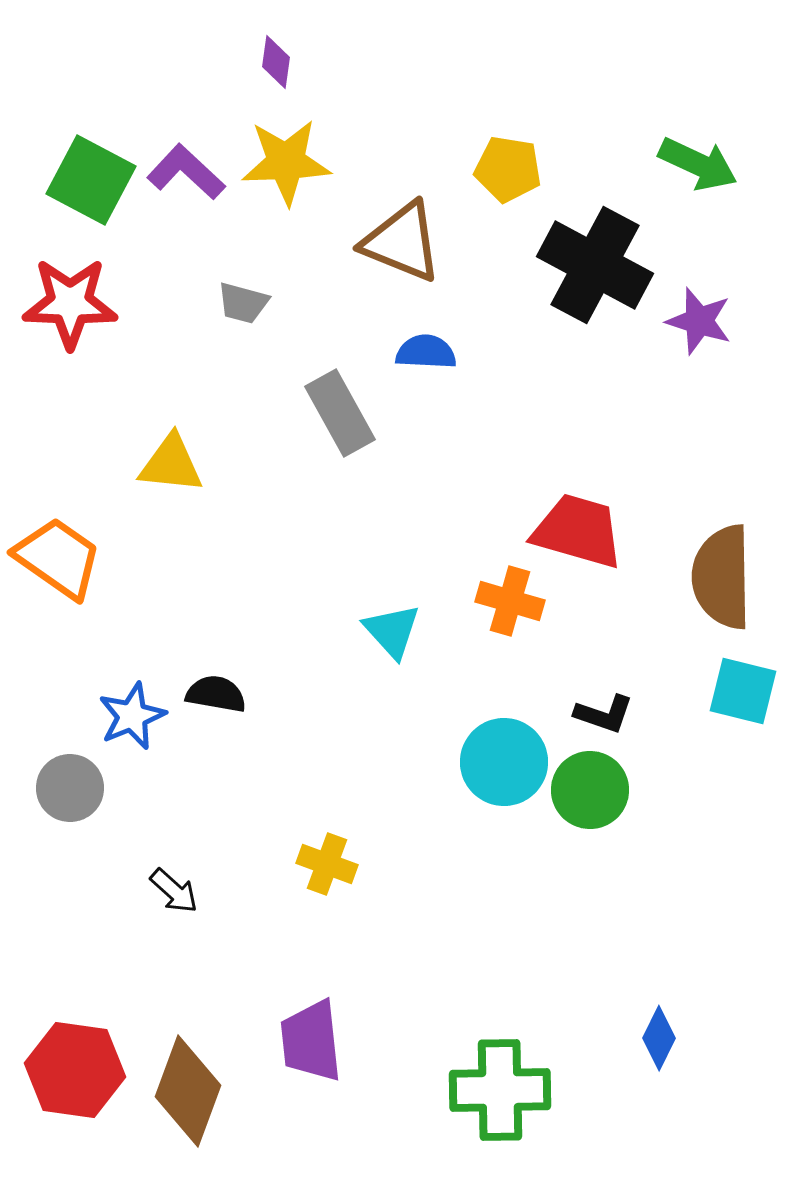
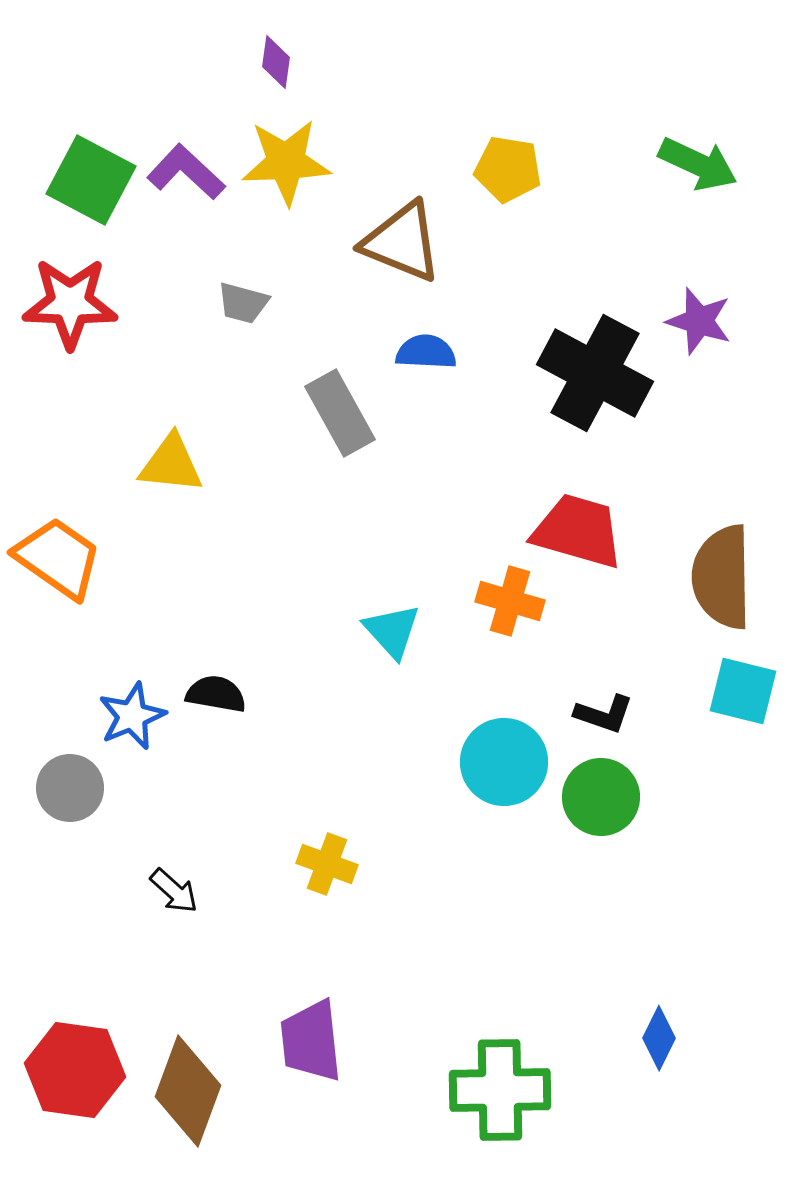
black cross: moved 108 px down
green circle: moved 11 px right, 7 px down
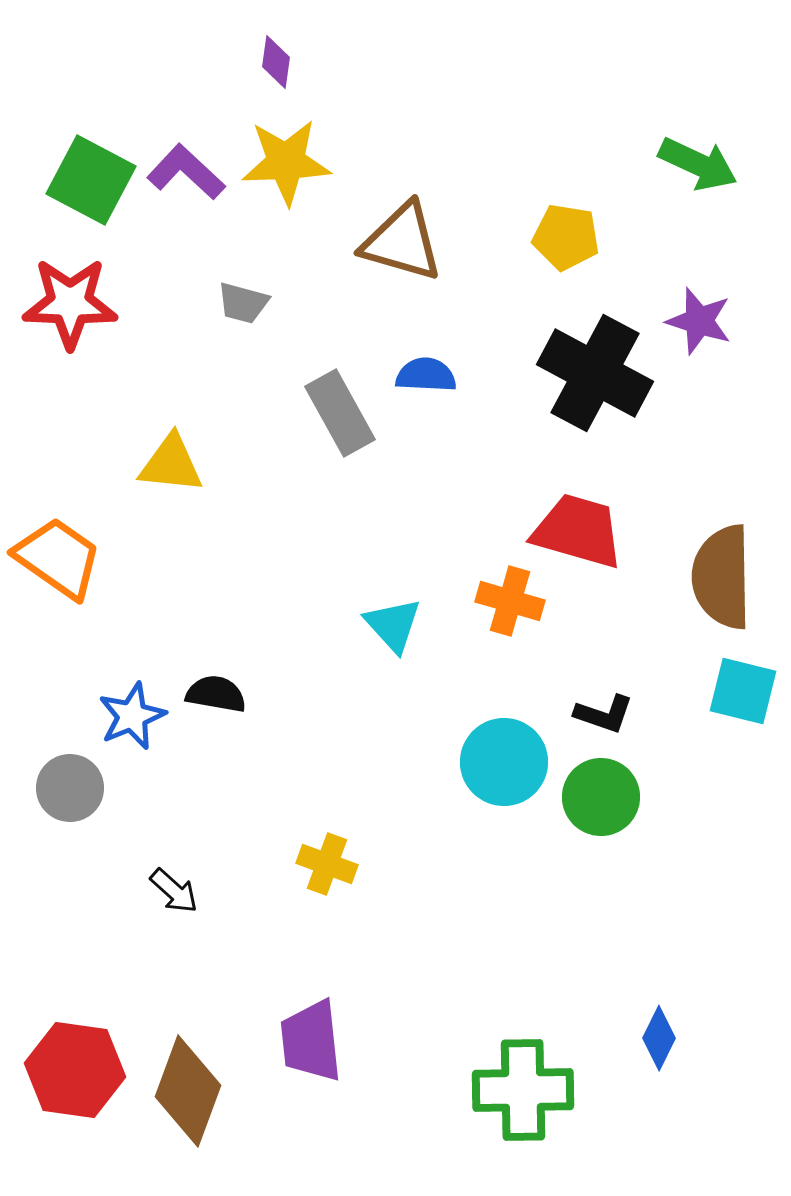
yellow pentagon: moved 58 px right, 68 px down
brown triangle: rotated 6 degrees counterclockwise
blue semicircle: moved 23 px down
cyan triangle: moved 1 px right, 6 px up
green cross: moved 23 px right
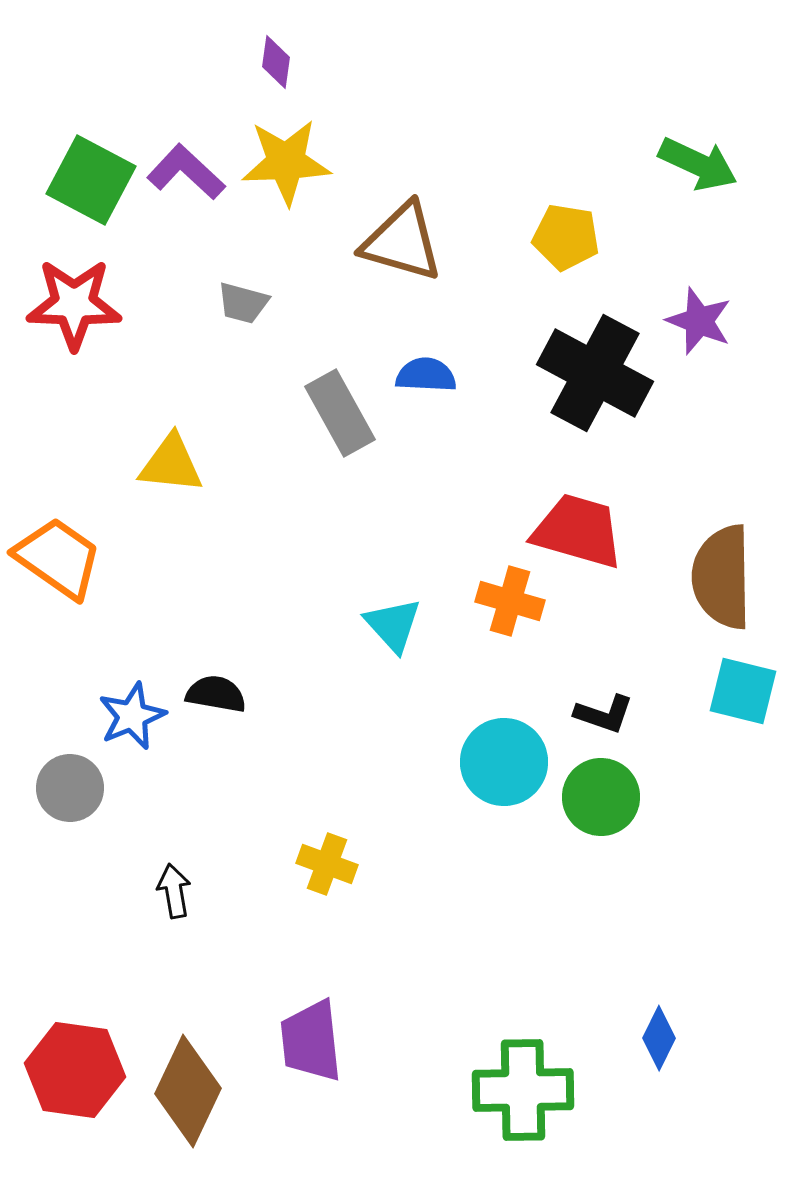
red star: moved 4 px right, 1 px down
purple star: rotated 4 degrees clockwise
black arrow: rotated 142 degrees counterclockwise
brown diamond: rotated 5 degrees clockwise
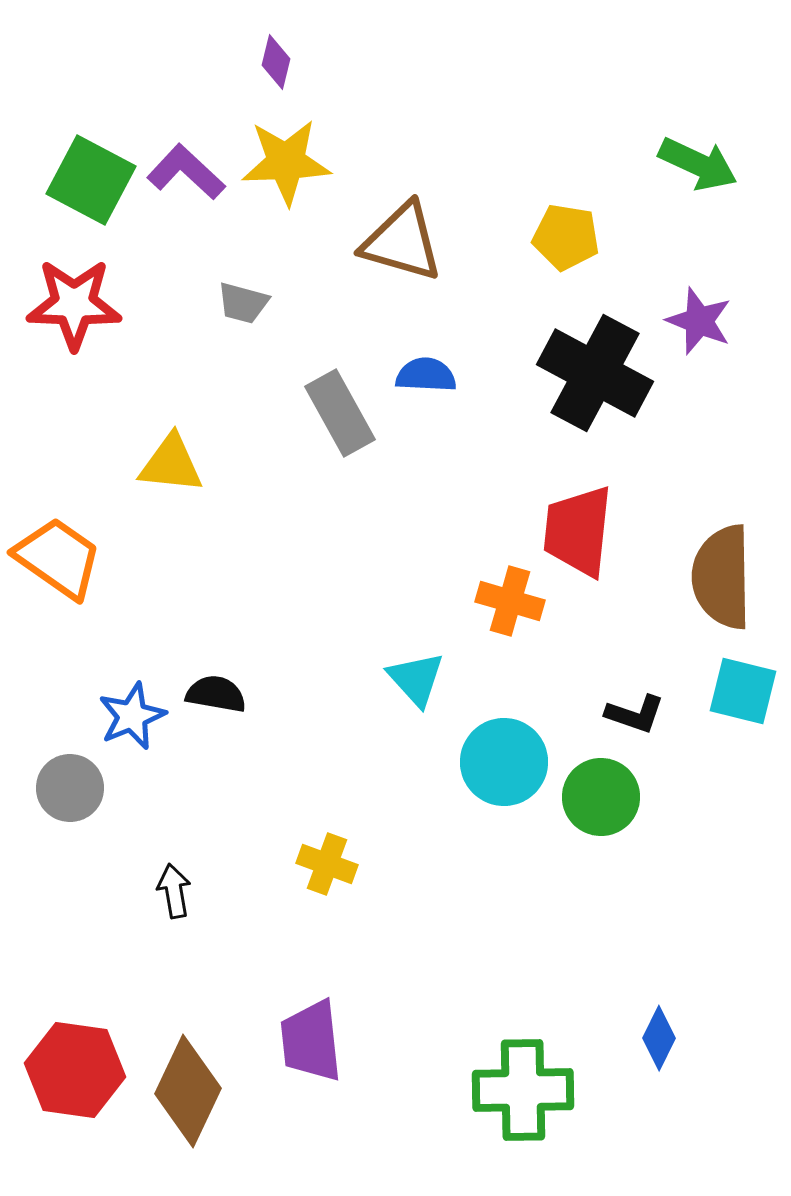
purple diamond: rotated 6 degrees clockwise
red trapezoid: rotated 100 degrees counterclockwise
cyan triangle: moved 23 px right, 54 px down
black L-shape: moved 31 px right
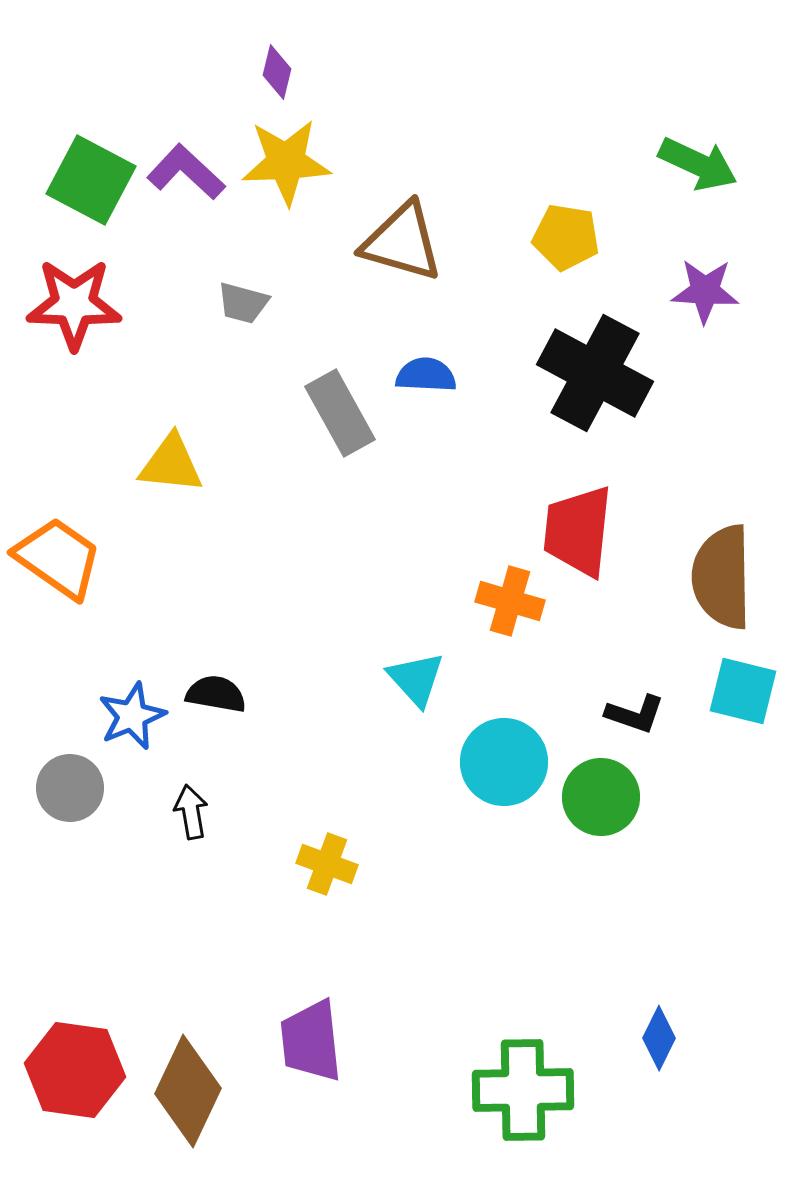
purple diamond: moved 1 px right, 10 px down
purple star: moved 6 px right, 30 px up; rotated 18 degrees counterclockwise
black arrow: moved 17 px right, 79 px up
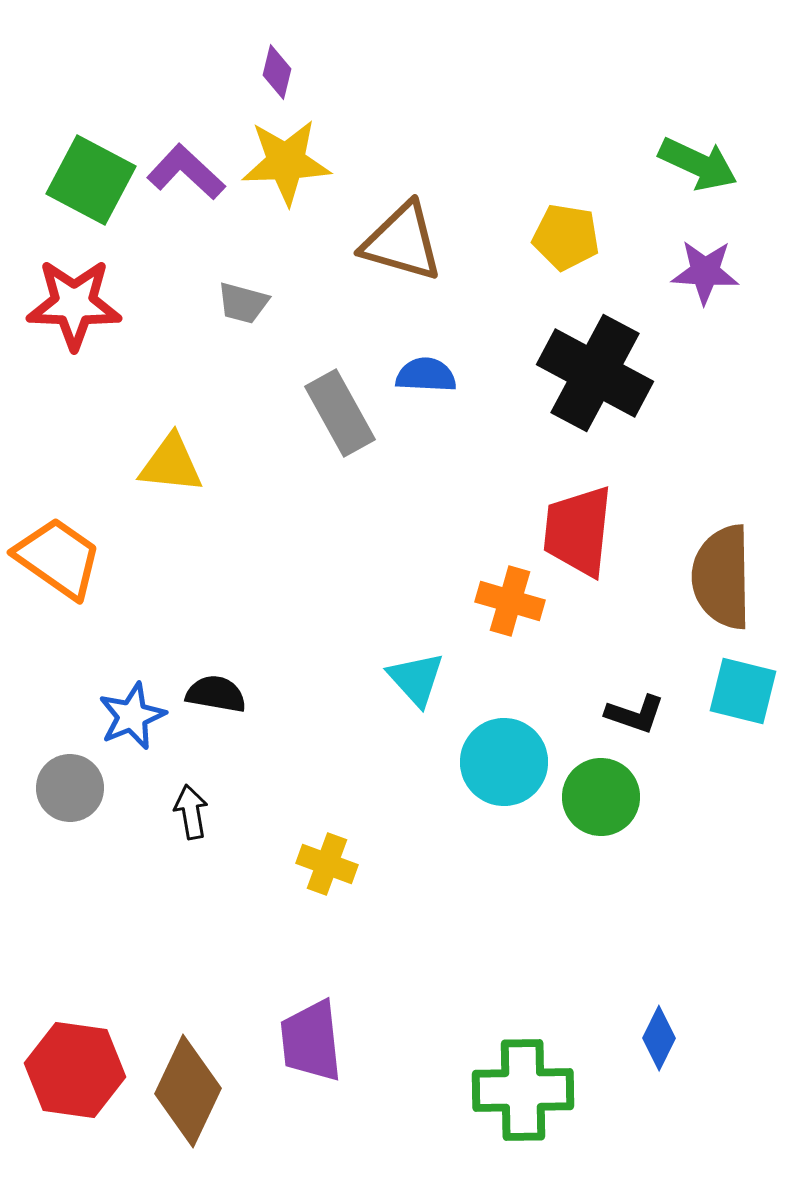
purple star: moved 19 px up
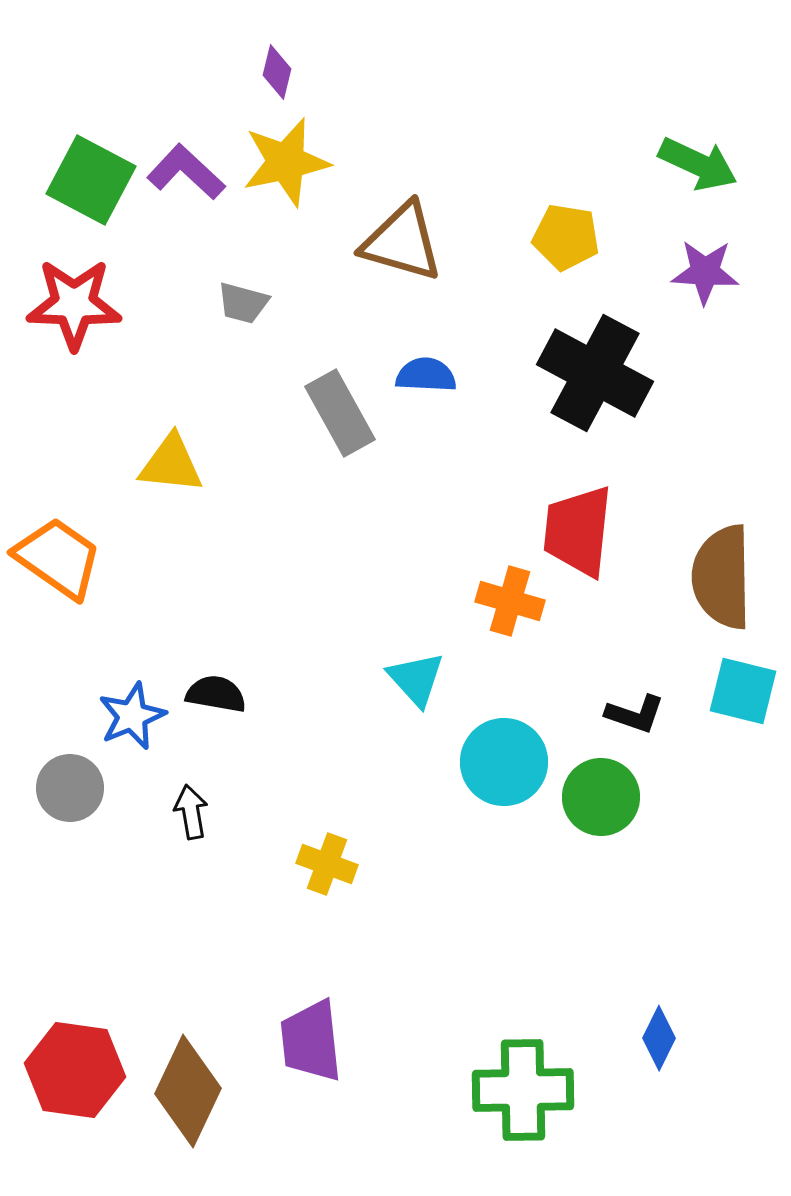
yellow star: rotated 10 degrees counterclockwise
